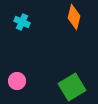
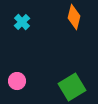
cyan cross: rotated 21 degrees clockwise
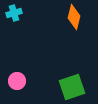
cyan cross: moved 8 px left, 9 px up; rotated 28 degrees clockwise
green square: rotated 12 degrees clockwise
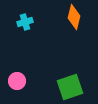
cyan cross: moved 11 px right, 9 px down
green square: moved 2 px left
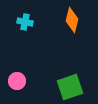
orange diamond: moved 2 px left, 3 px down
cyan cross: rotated 28 degrees clockwise
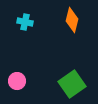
green square: moved 2 px right, 3 px up; rotated 16 degrees counterclockwise
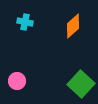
orange diamond: moved 1 px right, 6 px down; rotated 35 degrees clockwise
green square: moved 9 px right; rotated 12 degrees counterclockwise
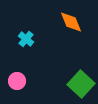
cyan cross: moved 1 px right, 17 px down; rotated 28 degrees clockwise
orange diamond: moved 2 px left, 4 px up; rotated 70 degrees counterclockwise
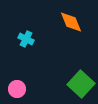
cyan cross: rotated 14 degrees counterclockwise
pink circle: moved 8 px down
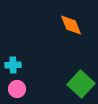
orange diamond: moved 3 px down
cyan cross: moved 13 px left, 26 px down; rotated 28 degrees counterclockwise
